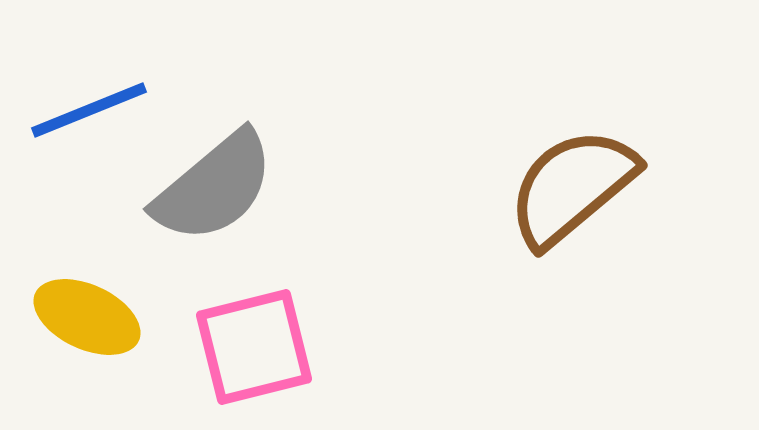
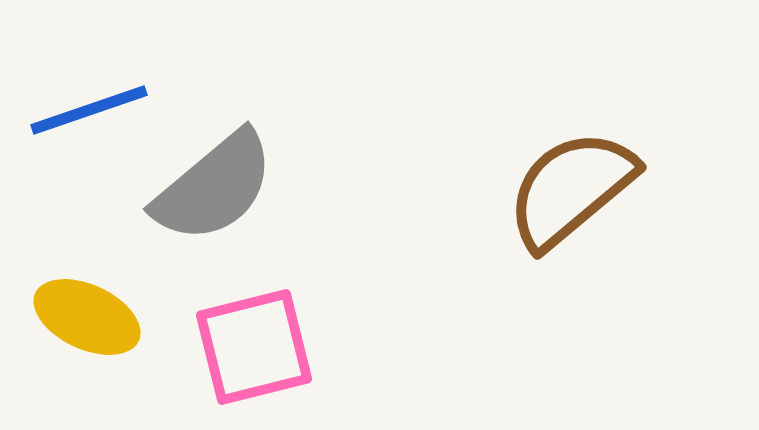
blue line: rotated 3 degrees clockwise
brown semicircle: moved 1 px left, 2 px down
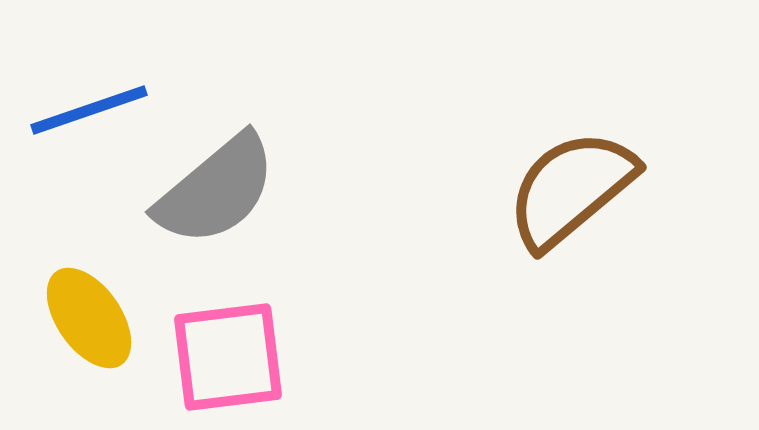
gray semicircle: moved 2 px right, 3 px down
yellow ellipse: moved 2 px right, 1 px down; rotated 30 degrees clockwise
pink square: moved 26 px left, 10 px down; rotated 7 degrees clockwise
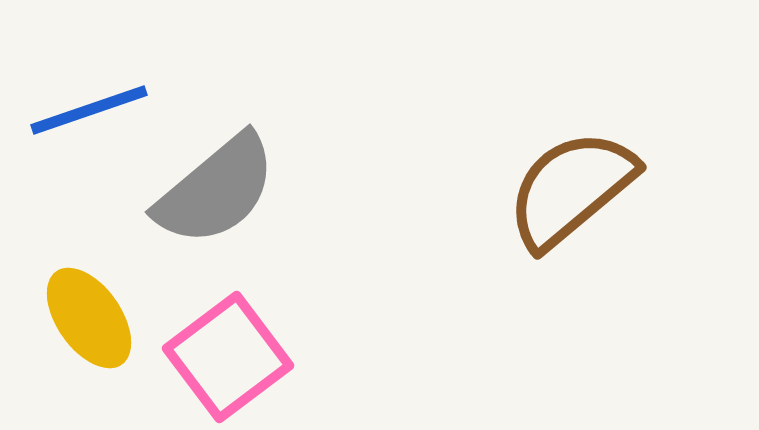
pink square: rotated 30 degrees counterclockwise
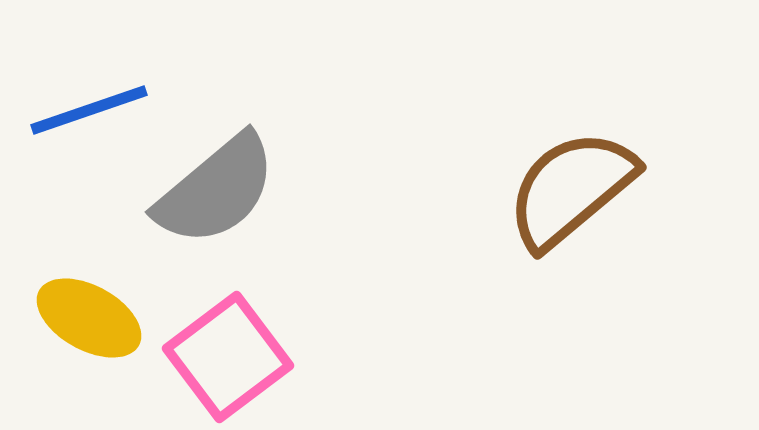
yellow ellipse: rotated 26 degrees counterclockwise
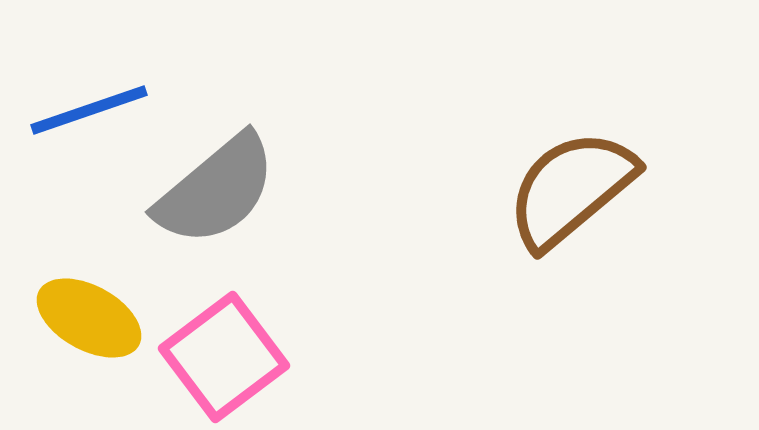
pink square: moved 4 px left
